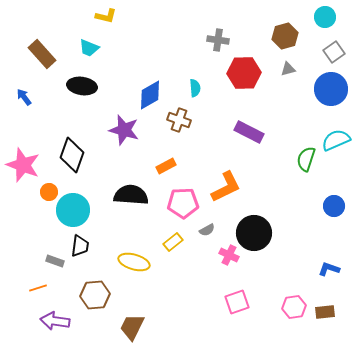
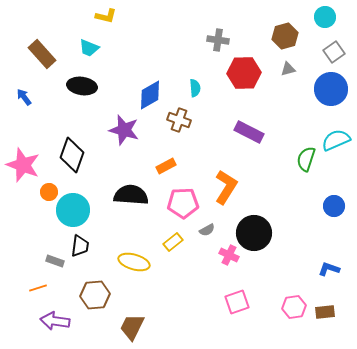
orange L-shape at (226, 187): rotated 32 degrees counterclockwise
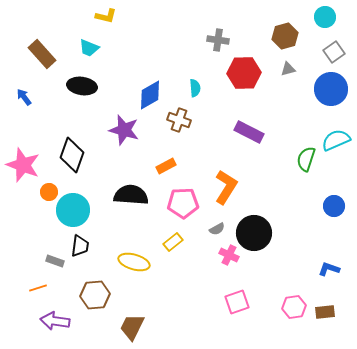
gray semicircle at (207, 230): moved 10 px right, 1 px up
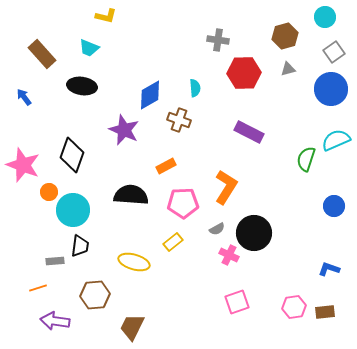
purple star at (124, 130): rotated 8 degrees clockwise
gray rectangle at (55, 261): rotated 24 degrees counterclockwise
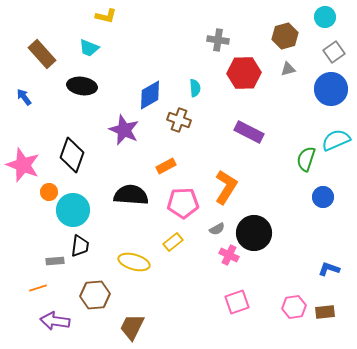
blue circle at (334, 206): moved 11 px left, 9 px up
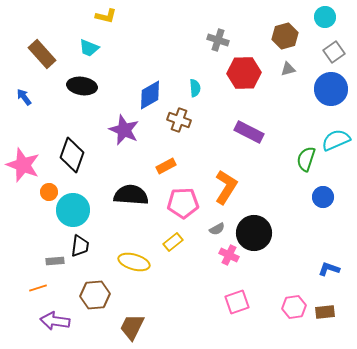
gray cross at (218, 40): rotated 10 degrees clockwise
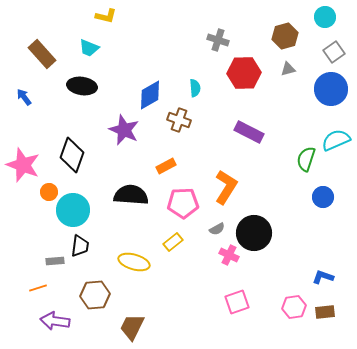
blue L-shape at (329, 269): moved 6 px left, 8 px down
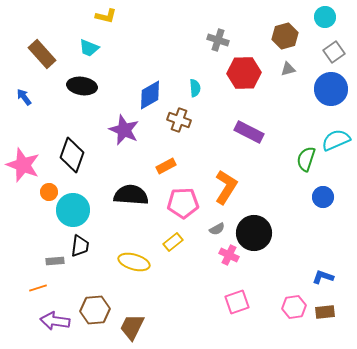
brown hexagon at (95, 295): moved 15 px down
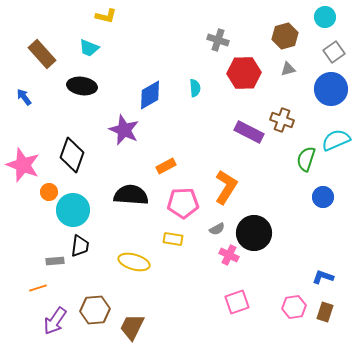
brown cross at (179, 120): moved 103 px right
yellow rectangle at (173, 242): moved 3 px up; rotated 48 degrees clockwise
brown rectangle at (325, 312): rotated 66 degrees counterclockwise
purple arrow at (55, 321): rotated 64 degrees counterclockwise
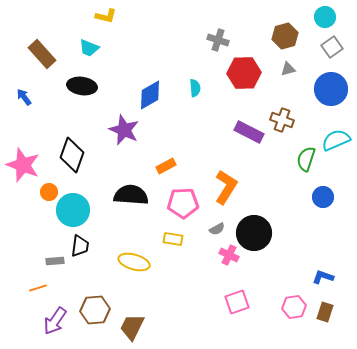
gray square at (334, 52): moved 2 px left, 5 px up
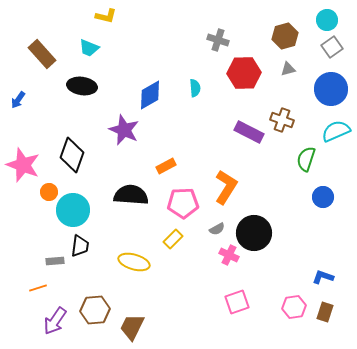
cyan circle at (325, 17): moved 2 px right, 3 px down
blue arrow at (24, 97): moved 6 px left, 3 px down; rotated 108 degrees counterclockwise
cyan semicircle at (336, 140): moved 9 px up
yellow rectangle at (173, 239): rotated 54 degrees counterclockwise
